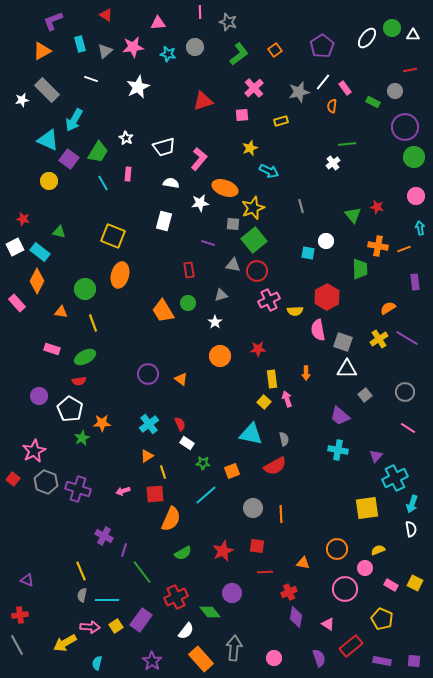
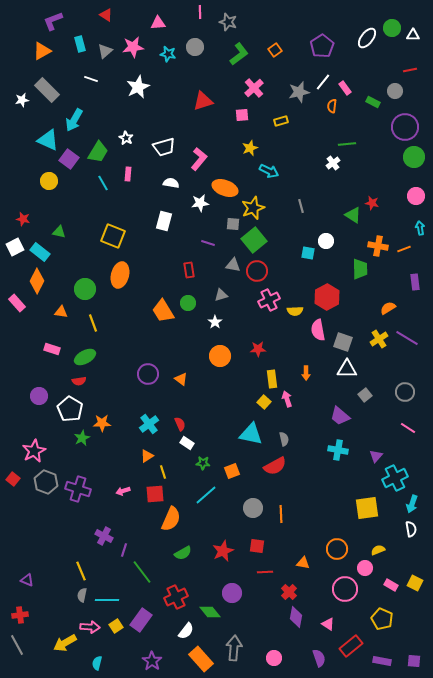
red star at (377, 207): moved 5 px left, 4 px up
green triangle at (353, 215): rotated 18 degrees counterclockwise
red cross at (289, 592): rotated 21 degrees counterclockwise
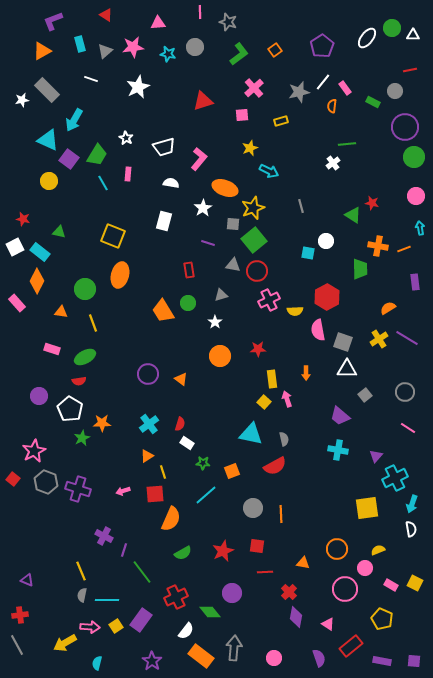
green trapezoid at (98, 152): moved 1 px left, 3 px down
white star at (200, 203): moved 3 px right, 5 px down; rotated 24 degrees counterclockwise
red semicircle at (180, 424): rotated 40 degrees clockwise
orange rectangle at (201, 659): moved 3 px up; rotated 10 degrees counterclockwise
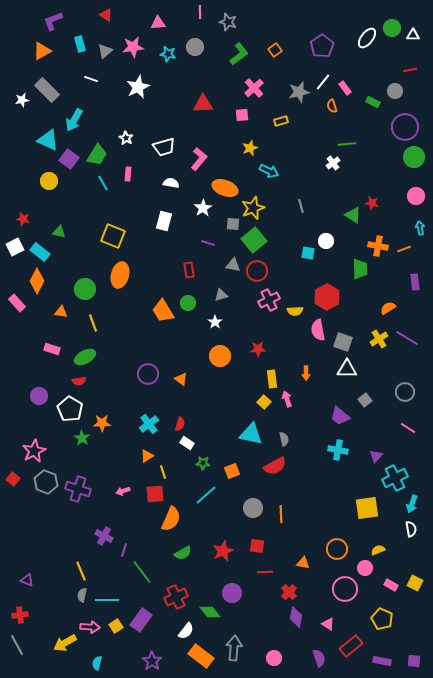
red triangle at (203, 101): moved 3 px down; rotated 15 degrees clockwise
orange semicircle at (332, 106): rotated 24 degrees counterclockwise
gray square at (365, 395): moved 5 px down
green star at (82, 438): rotated 14 degrees counterclockwise
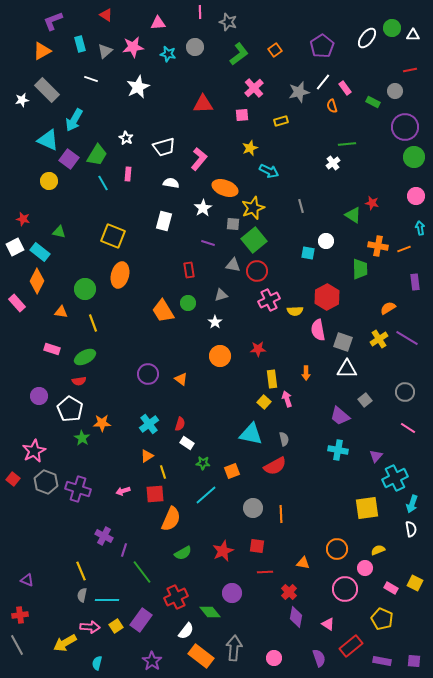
pink rectangle at (391, 585): moved 3 px down
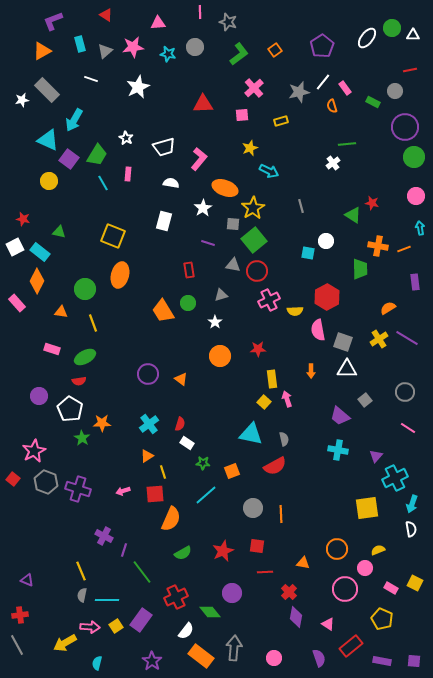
yellow star at (253, 208): rotated 10 degrees counterclockwise
orange arrow at (306, 373): moved 5 px right, 2 px up
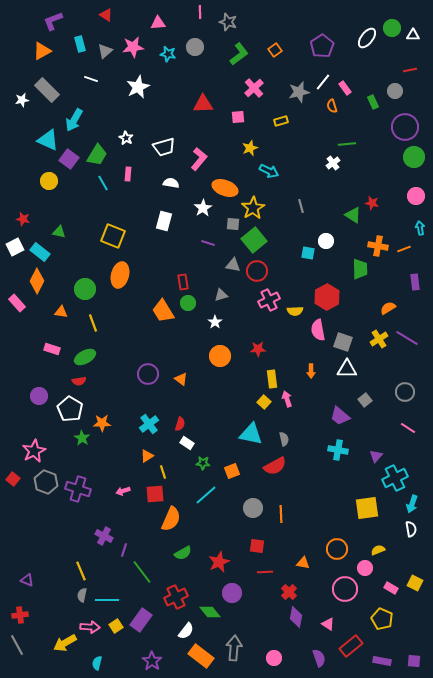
green rectangle at (373, 102): rotated 40 degrees clockwise
pink square at (242, 115): moved 4 px left, 2 px down
red rectangle at (189, 270): moved 6 px left, 12 px down
red star at (223, 551): moved 4 px left, 11 px down
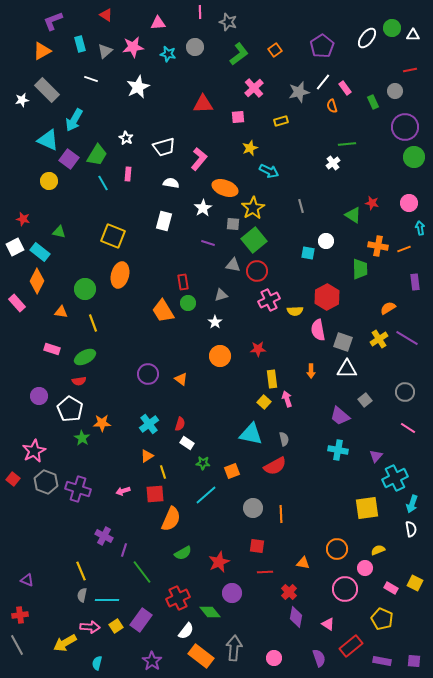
pink circle at (416, 196): moved 7 px left, 7 px down
red cross at (176, 597): moved 2 px right, 1 px down
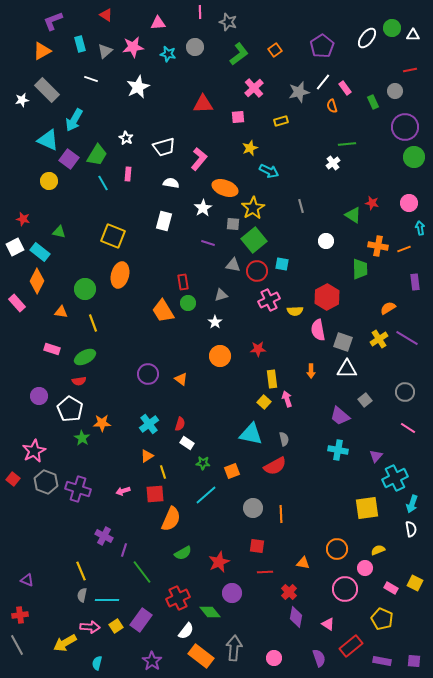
cyan square at (308, 253): moved 26 px left, 11 px down
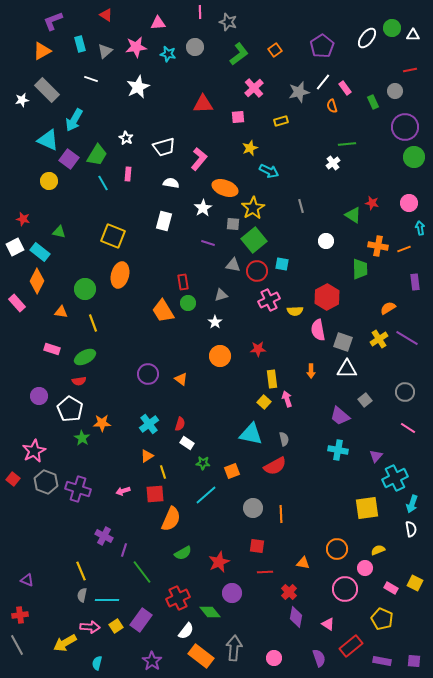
pink star at (133, 47): moved 3 px right
